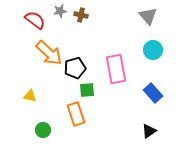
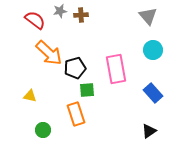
brown cross: rotated 16 degrees counterclockwise
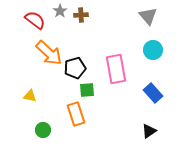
gray star: rotated 24 degrees counterclockwise
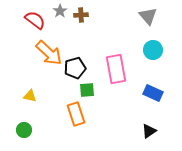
blue rectangle: rotated 24 degrees counterclockwise
green circle: moved 19 px left
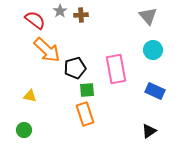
orange arrow: moved 2 px left, 3 px up
blue rectangle: moved 2 px right, 2 px up
orange rectangle: moved 9 px right
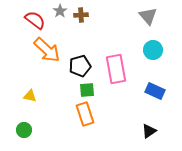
black pentagon: moved 5 px right, 2 px up
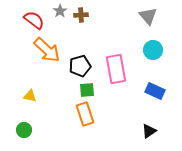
red semicircle: moved 1 px left
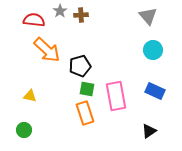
red semicircle: rotated 30 degrees counterclockwise
pink rectangle: moved 27 px down
green square: moved 1 px up; rotated 14 degrees clockwise
orange rectangle: moved 1 px up
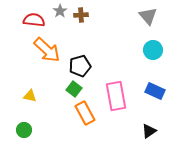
green square: moved 13 px left; rotated 28 degrees clockwise
orange rectangle: rotated 10 degrees counterclockwise
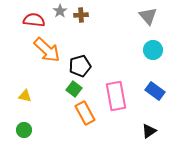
blue rectangle: rotated 12 degrees clockwise
yellow triangle: moved 5 px left
